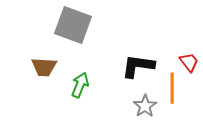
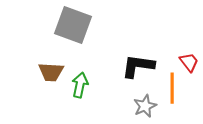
brown trapezoid: moved 7 px right, 5 px down
green arrow: rotated 10 degrees counterclockwise
gray star: rotated 10 degrees clockwise
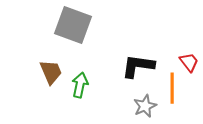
brown trapezoid: rotated 116 degrees counterclockwise
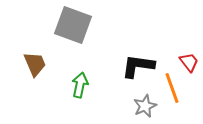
brown trapezoid: moved 16 px left, 8 px up
orange line: rotated 20 degrees counterclockwise
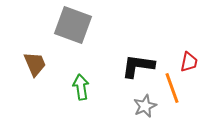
red trapezoid: rotated 50 degrees clockwise
green arrow: moved 1 px right, 2 px down; rotated 20 degrees counterclockwise
